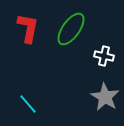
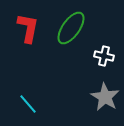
green ellipse: moved 1 px up
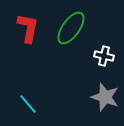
gray star: rotated 12 degrees counterclockwise
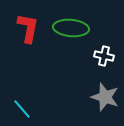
green ellipse: rotated 60 degrees clockwise
cyan line: moved 6 px left, 5 px down
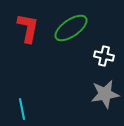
green ellipse: rotated 40 degrees counterclockwise
gray star: moved 3 px up; rotated 28 degrees counterclockwise
cyan line: rotated 30 degrees clockwise
